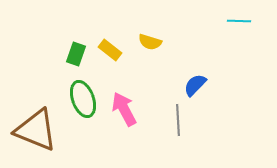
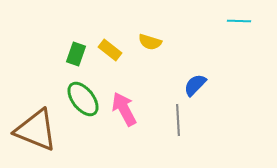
green ellipse: rotated 18 degrees counterclockwise
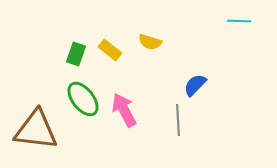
pink arrow: moved 1 px down
brown triangle: rotated 15 degrees counterclockwise
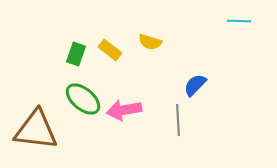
green ellipse: rotated 12 degrees counterclockwise
pink arrow: rotated 72 degrees counterclockwise
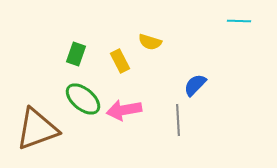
yellow rectangle: moved 10 px right, 11 px down; rotated 25 degrees clockwise
brown triangle: moved 1 px right, 1 px up; rotated 27 degrees counterclockwise
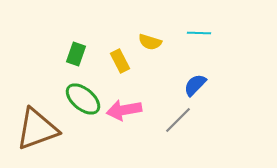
cyan line: moved 40 px left, 12 px down
gray line: rotated 48 degrees clockwise
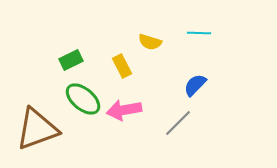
green rectangle: moved 5 px left, 6 px down; rotated 45 degrees clockwise
yellow rectangle: moved 2 px right, 5 px down
gray line: moved 3 px down
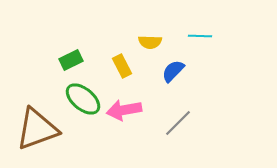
cyan line: moved 1 px right, 3 px down
yellow semicircle: rotated 15 degrees counterclockwise
blue semicircle: moved 22 px left, 14 px up
